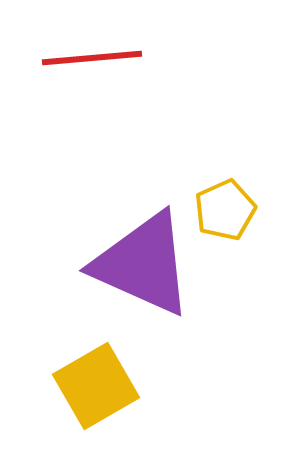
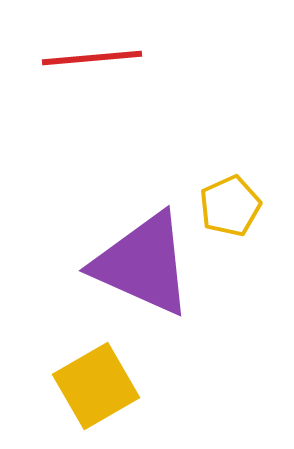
yellow pentagon: moved 5 px right, 4 px up
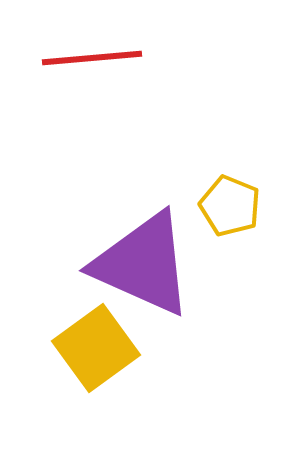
yellow pentagon: rotated 26 degrees counterclockwise
yellow square: moved 38 px up; rotated 6 degrees counterclockwise
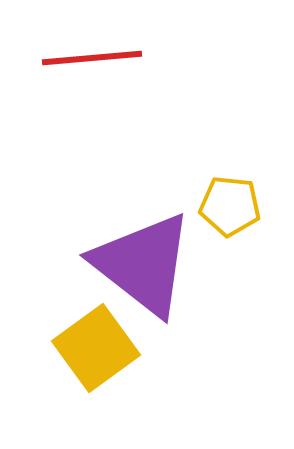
yellow pentagon: rotated 16 degrees counterclockwise
purple triangle: rotated 14 degrees clockwise
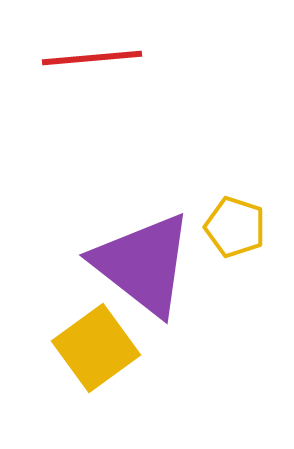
yellow pentagon: moved 5 px right, 21 px down; rotated 12 degrees clockwise
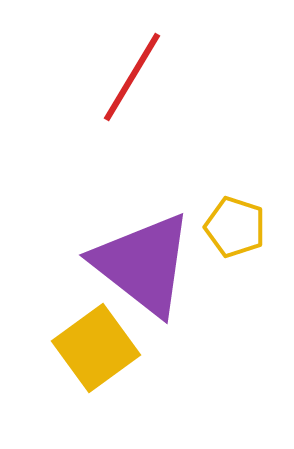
red line: moved 40 px right, 19 px down; rotated 54 degrees counterclockwise
